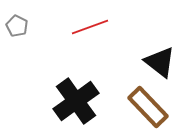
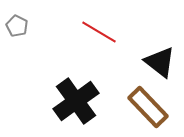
red line: moved 9 px right, 5 px down; rotated 51 degrees clockwise
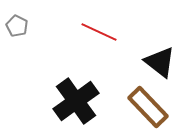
red line: rotated 6 degrees counterclockwise
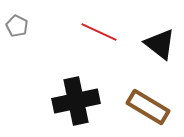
black triangle: moved 18 px up
black cross: rotated 24 degrees clockwise
brown rectangle: rotated 15 degrees counterclockwise
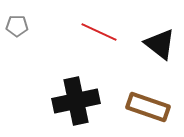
gray pentagon: rotated 25 degrees counterclockwise
brown rectangle: rotated 12 degrees counterclockwise
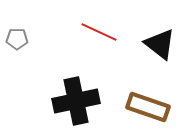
gray pentagon: moved 13 px down
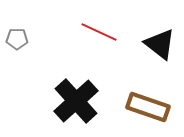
black cross: rotated 30 degrees counterclockwise
